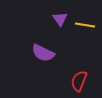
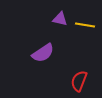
purple triangle: rotated 42 degrees counterclockwise
purple semicircle: rotated 60 degrees counterclockwise
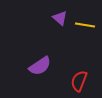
purple triangle: moved 1 px up; rotated 28 degrees clockwise
purple semicircle: moved 3 px left, 13 px down
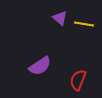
yellow line: moved 1 px left, 1 px up
red semicircle: moved 1 px left, 1 px up
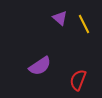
yellow line: rotated 54 degrees clockwise
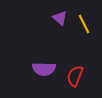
purple semicircle: moved 4 px right, 3 px down; rotated 35 degrees clockwise
red semicircle: moved 3 px left, 4 px up
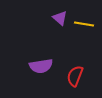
yellow line: rotated 54 degrees counterclockwise
purple semicircle: moved 3 px left, 3 px up; rotated 10 degrees counterclockwise
